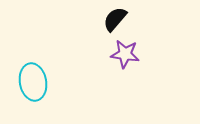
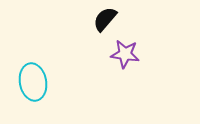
black semicircle: moved 10 px left
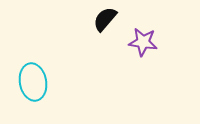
purple star: moved 18 px right, 12 px up
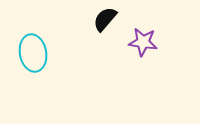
cyan ellipse: moved 29 px up
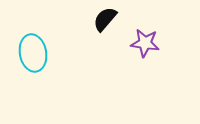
purple star: moved 2 px right, 1 px down
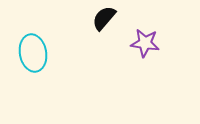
black semicircle: moved 1 px left, 1 px up
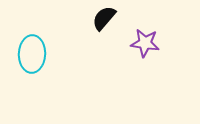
cyan ellipse: moved 1 px left, 1 px down; rotated 12 degrees clockwise
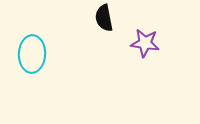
black semicircle: rotated 52 degrees counterclockwise
